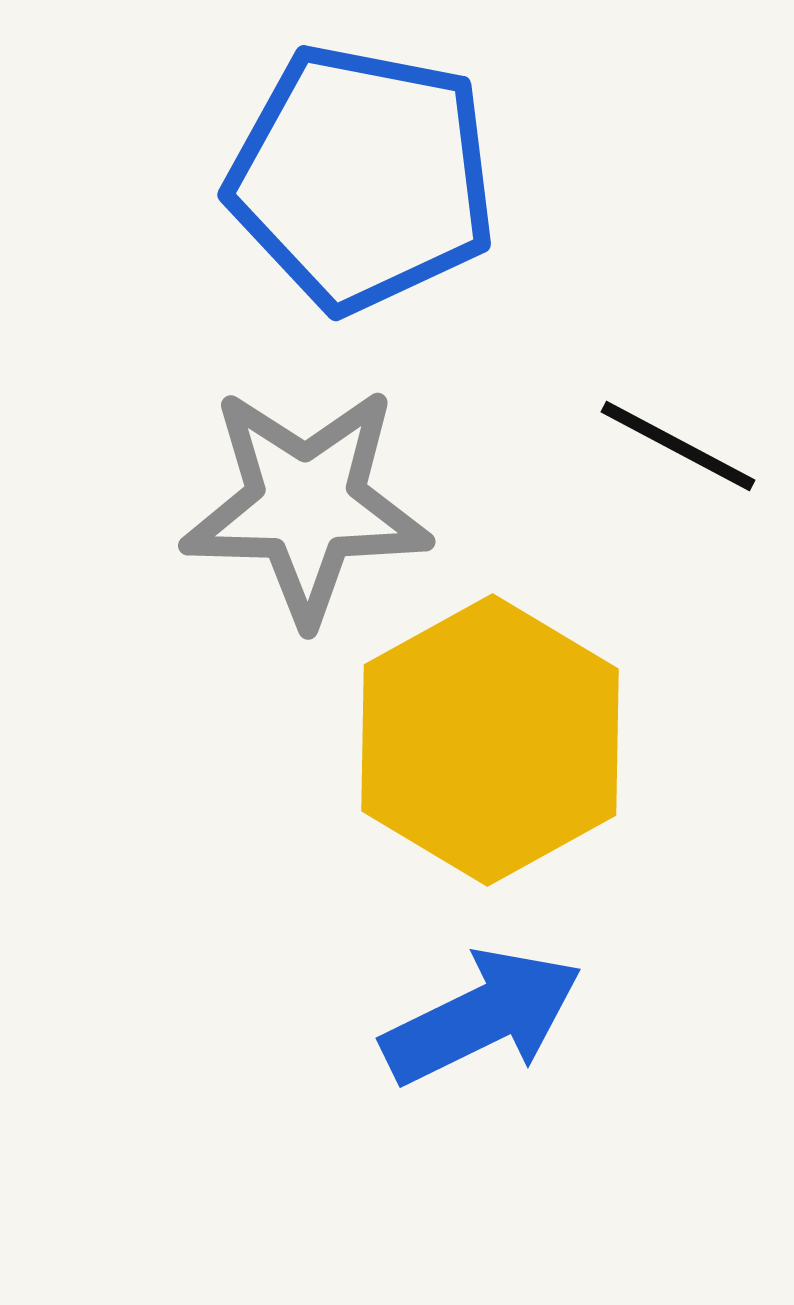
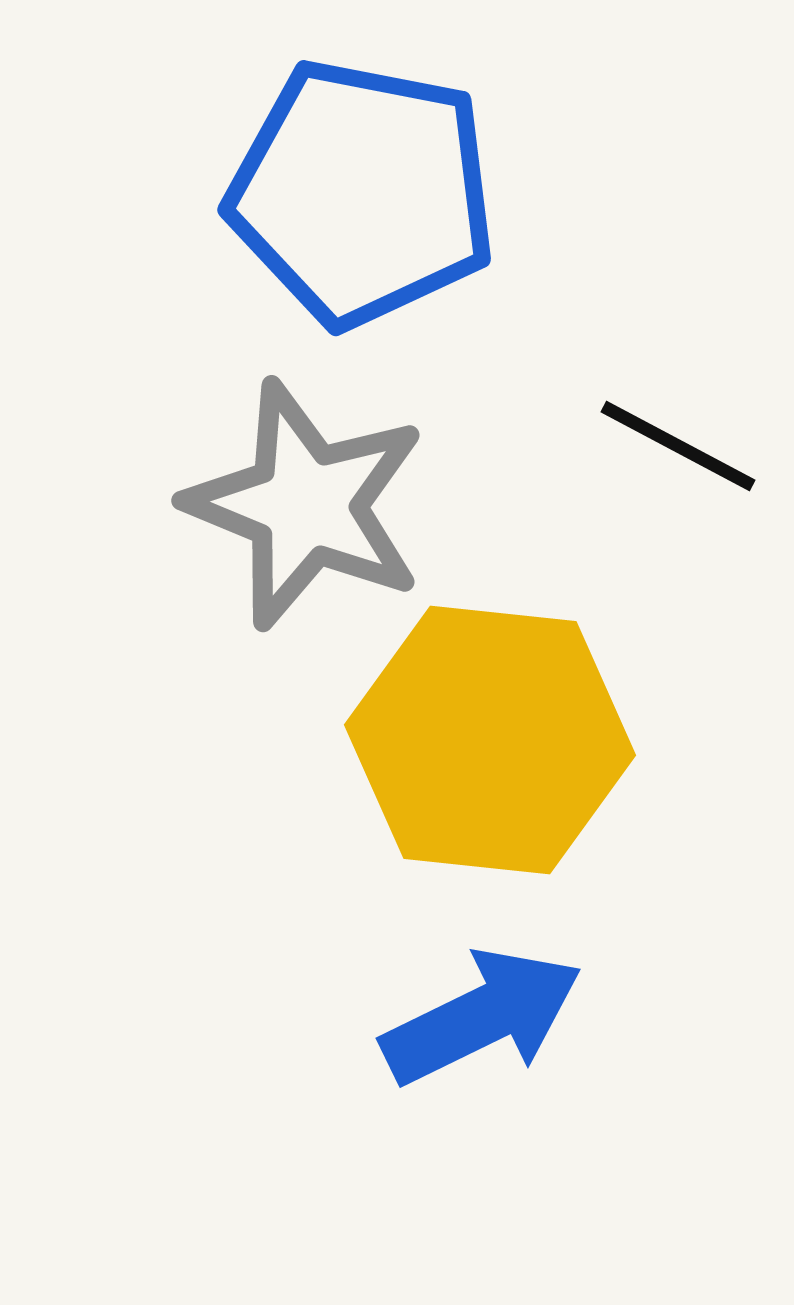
blue pentagon: moved 15 px down
gray star: rotated 21 degrees clockwise
yellow hexagon: rotated 25 degrees counterclockwise
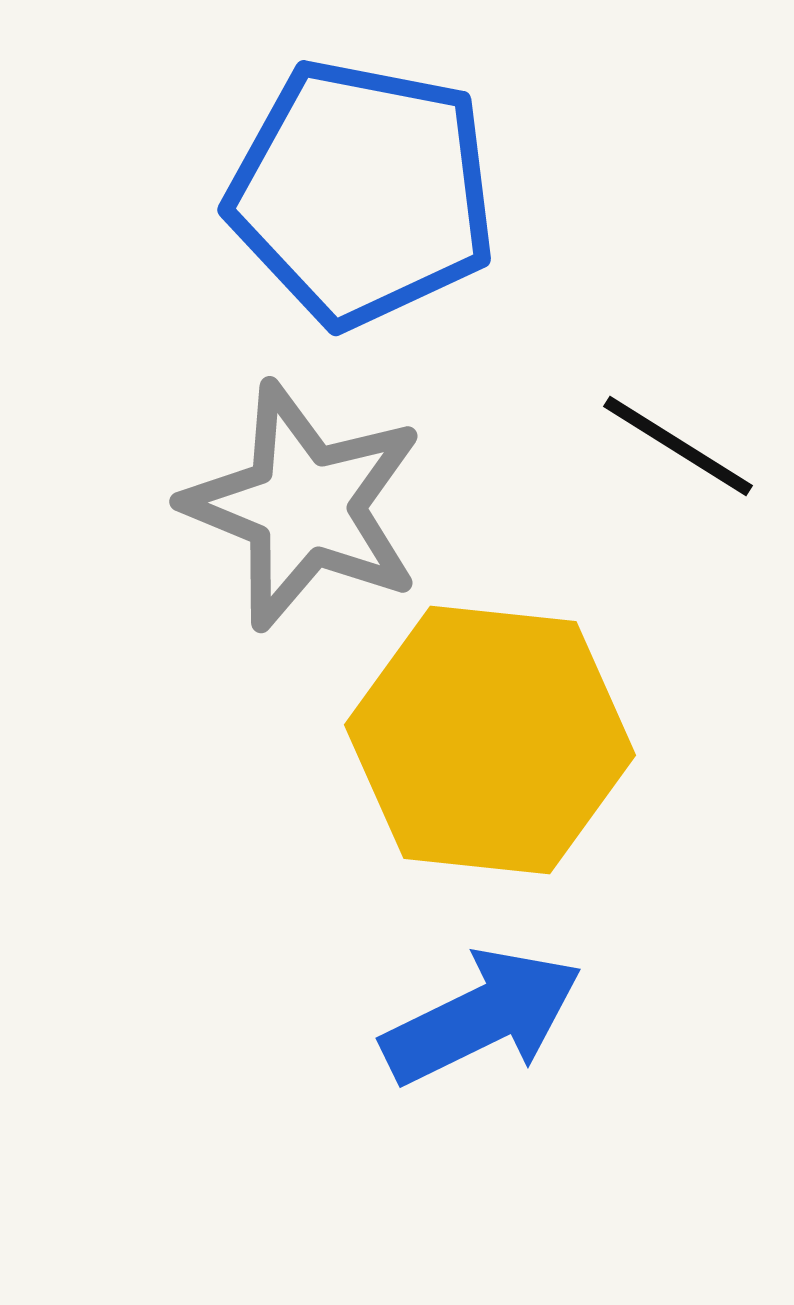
black line: rotated 4 degrees clockwise
gray star: moved 2 px left, 1 px down
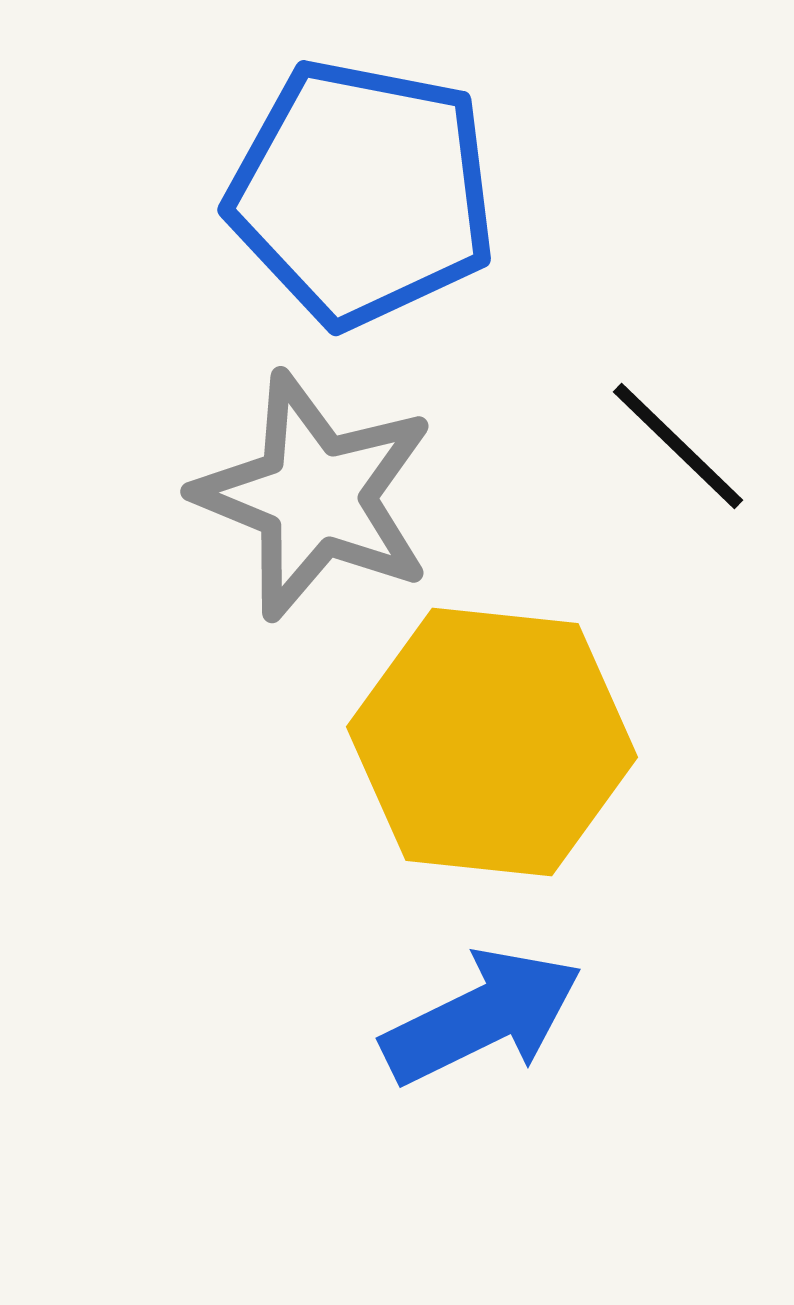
black line: rotated 12 degrees clockwise
gray star: moved 11 px right, 10 px up
yellow hexagon: moved 2 px right, 2 px down
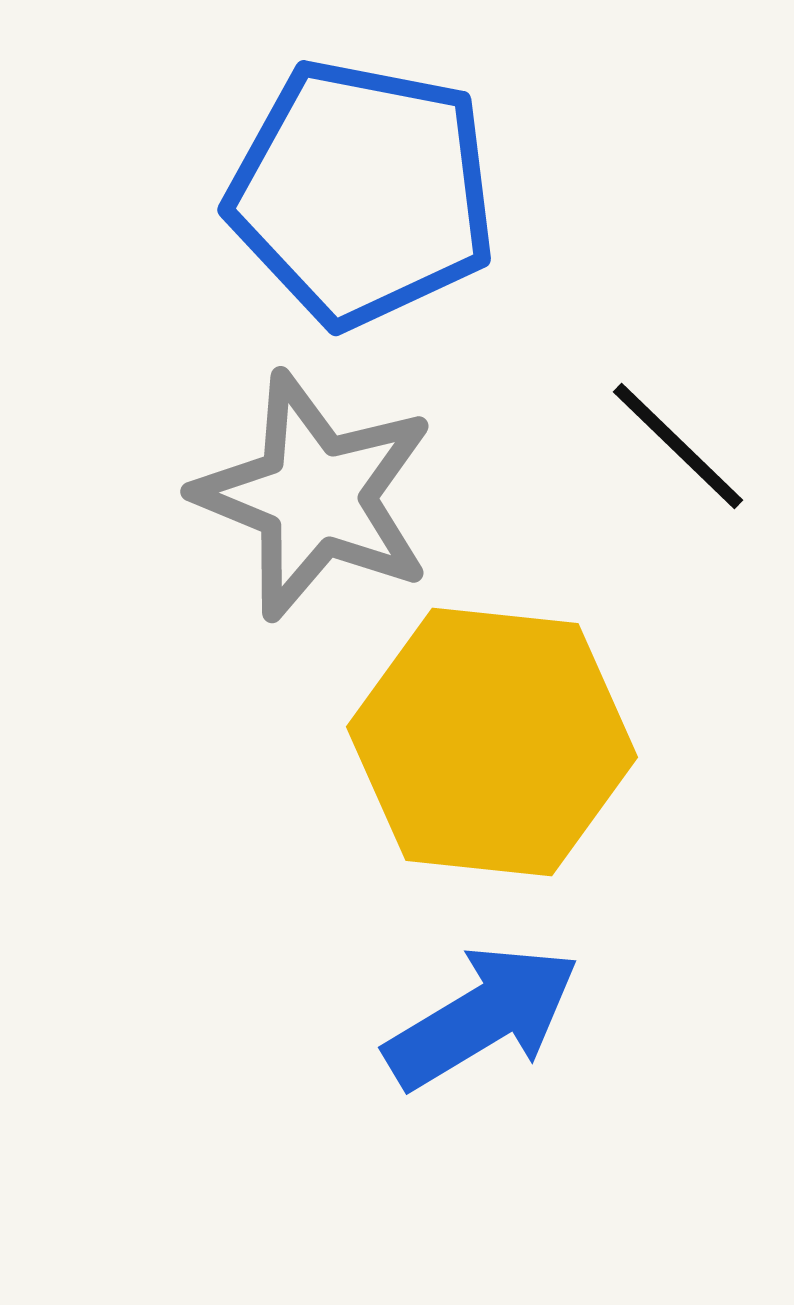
blue arrow: rotated 5 degrees counterclockwise
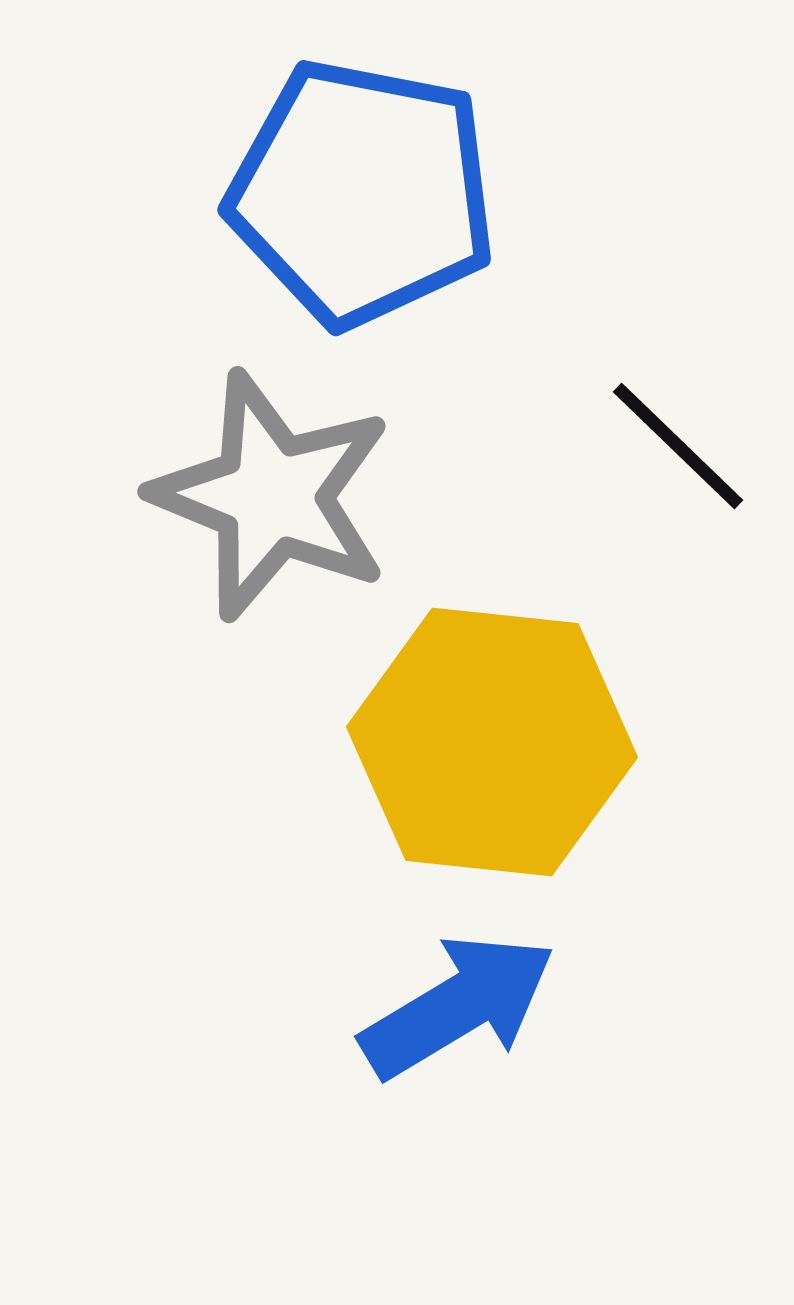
gray star: moved 43 px left
blue arrow: moved 24 px left, 11 px up
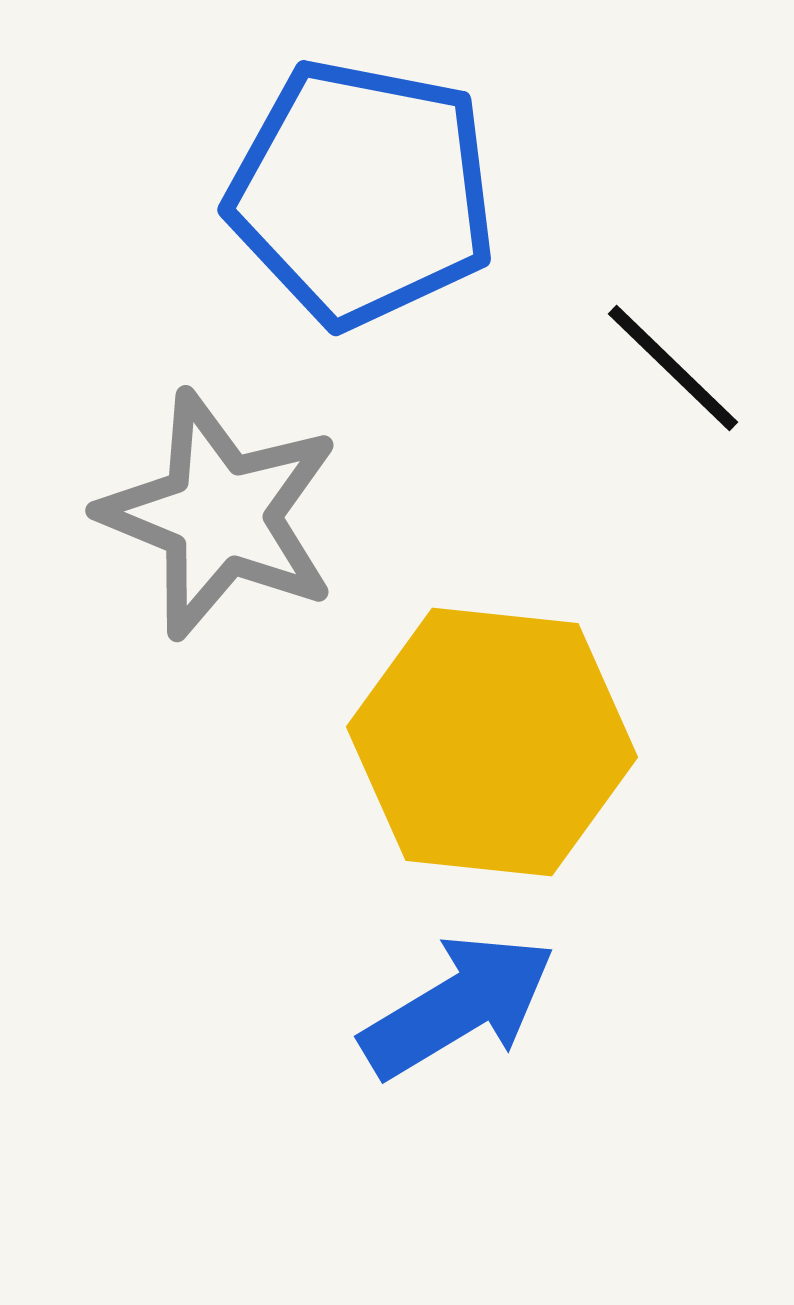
black line: moved 5 px left, 78 px up
gray star: moved 52 px left, 19 px down
